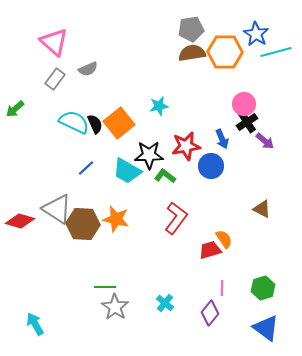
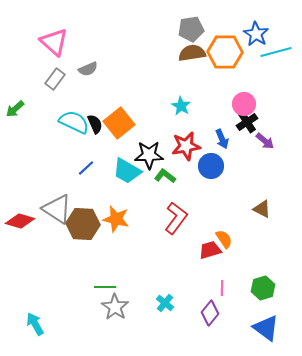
cyan star: moved 22 px right; rotated 30 degrees counterclockwise
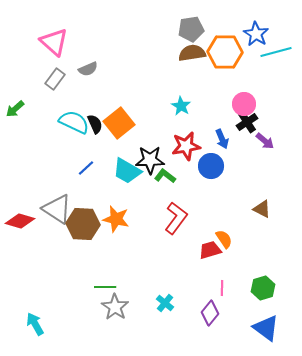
black star: moved 1 px right, 5 px down
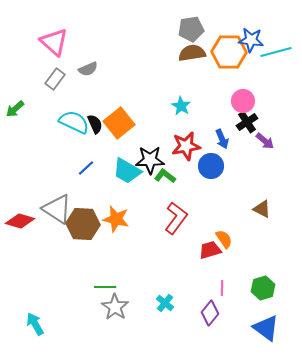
blue star: moved 5 px left, 6 px down; rotated 25 degrees counterclockwise
orange hexagon: moved 4 px right
pink circle: moved 1 px left, 3 px up
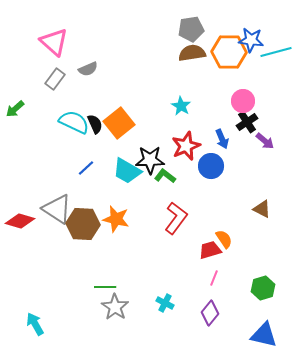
red star: rotated 12 degrees counterclockwise
pink line: moved 8 px left, 10 px up; rotated 21 degrees clockwise
cyan cross: rotated 12 degrees counterclockwise
blue triangle: moved 2 px left, 7 px down; rotated 24 degrees counterclockwise
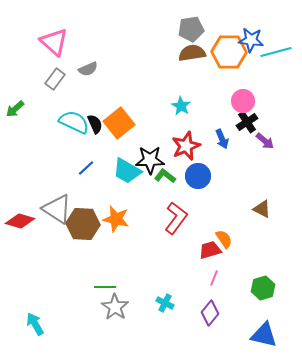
blue circle: moved 13 px left, 10 px down
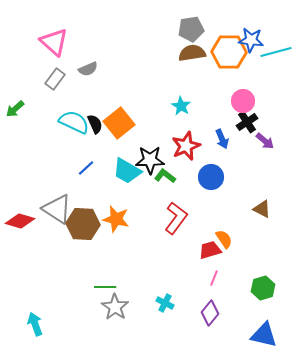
blue circle: moved 13 px right, 1 px down
cyan arrow: rotated 10 degrees clockwise
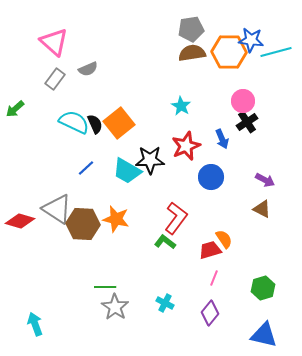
purple arrow: moved 39 px down; rotated 12 degrees counterclockwise
green L-shape: moved 66 px down
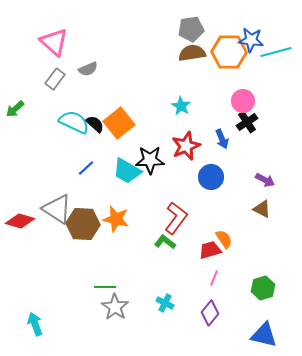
black semicircle: rotated 24 degrees counterclockwise
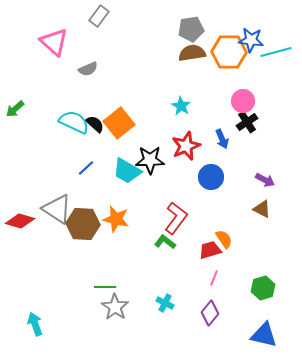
gray rectangle: moved 44 px right, 63 px up
